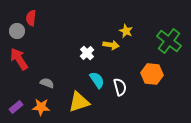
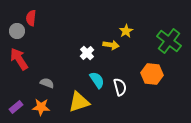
yellow star: rotated 16 degrees clockwise
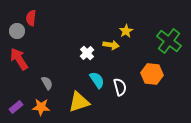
gray semicircle: rotated 40 degrees clockwise
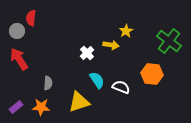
gray semicircle: moved 1 px right; rotated 32 degrees clockwise
white semicircle: moved 1 px right; rotated 54 degrees counterclockwise
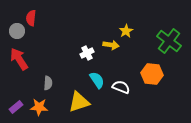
white cross: rotated 16 degrees clockwise
orange star: moved 2 px left
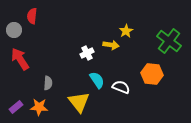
red semicircle: moved 1 px right, 2 px up
gray circle: moved 3 px left, 1 px up
red arrow: moved 1 px right
yellow triangle: rotated 50 degrees counterclockwise
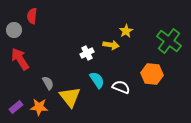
gray semicircle: rotated 32 degrees counterclockwise
yellow triangle: moved 9 px left, 5 px up
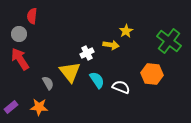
gray circle: moved 5 px right, 4 px down
yellow triangle: moved 25 px up
purple rectangle: moved 5 px left
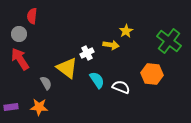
yellow triangle: moved 3 px left, 4 px up; rotated 15 degrees counterclockwise
gray semicircle: moved 2 px left
purple rectangle: rotated 32 degrees clockwise
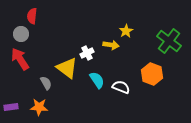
gray circle: moved 2 px right
orange hexagon: rotated 15 degrees clockwise
